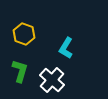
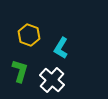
yellow hexagon: moved 5 px right, 1 px down
cyan L-shape: moved 5 px left
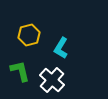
yellow hexagon: rotated 25 degrees clockwise
green L-shape: rotated 30 degrees counterclockwise
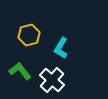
green L-shape: rotated 25 degrees counterclockwise
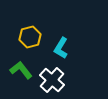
yellow hexagon: moved 1 px right, 2 px down
green L-shape: moved 1 px right, 1 px up
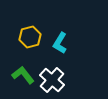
cyan L-shape: moved 1 px left, 5 px up
green L-shape: moved 2 px right, 5 px down
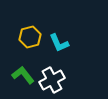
cyan L-shape: moved 1 px left; rotated 55 degrees counterclockwise
white cross: rotated 20 degrees clockwise
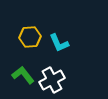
yellow hexagon: rotated 10 degrees clockwise
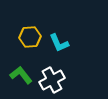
green L-shape: moved 2 px left
